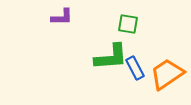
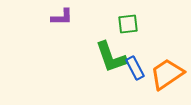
green square: rotated 15 degrees counterclockwise
green L-shape: rotated 75 degrees clockwise
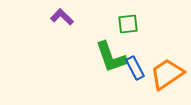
purple L-shape: rotated 135 degrees counterclockwise
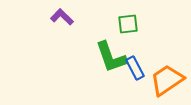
orange trapezoid: moved 6 px down
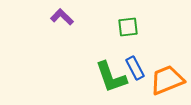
green square: moved 3 px down
green L-shape: moved 20 px down
orange trapezoid: rotated 12 degrees clockwise
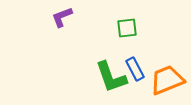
purple L-shape: rotated 65 degrees counterclockwise
green square: moved 1 px left, 1 px down
blue rectangle: moved 1 px down
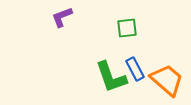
orange trapezoid: rotated 63 degrees clockwise
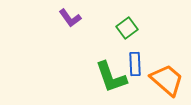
purple L-shape: moved 8 px right, 1 px down; rotated 105 degrees counterclockwise
green square: rotated 30 degrees counterclockwise
blue rectangle: moved 5 px up; rotated 25 degrees clockwise
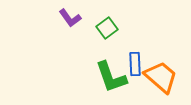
green square: moved 20 px left
orange trapezoid: moved 6 px left, 3 px up
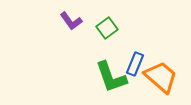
purple L-shape: moved 1 px right, 3 px down
blue rectangle: rotated 25 degrees clockwise
